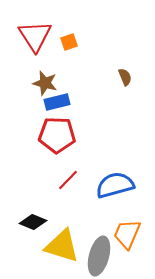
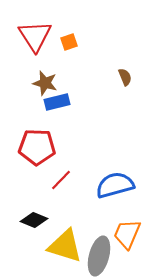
red pentagon: moved 20 px left, 12 px down
red line: moved 7 px left
black diamond: moved 1 px right, 2 px up
yellow triangle: moved 3 px right
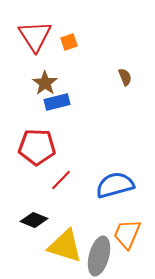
brown star: rotated 20 degrees clockwise
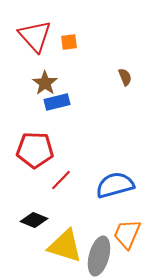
red triangle: rotated 9 degrees counterclockwise
orange square: rotated 12 degrees clockwise
red pentagon: moved 2 px left, 3 px down
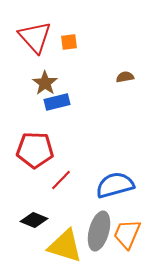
red triangle: moved 1 px down
brown semicircle: rotated 78 degrees counterclockwise
gray ellipse: moved 25 px up
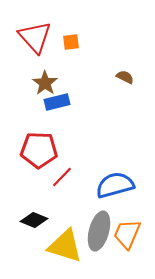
orange square: moved 2 px right
brown semicircle: rotated 36 degrees clockwise
red pentagon: moved 4 px right
red line: moved 1 px right, 3 px up
